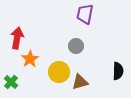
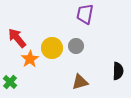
red arrow: rotated 50 degrees counterclockwise
yellow circle: moved 7 px left, 24 px up
green cross: moved 1 px left
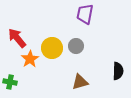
green cross: rotated 32 degrees counterclockwise
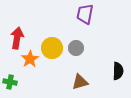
red arrow: rotated 50 degrees clockwise
gray circle: moved 2 px down
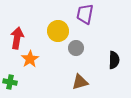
yellow circle: moved 6 px right, 17 px up
black semicircle: moved 4 px left, 11 px up
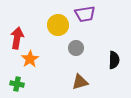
purple trapezoid: rotated 110 degrees counterclockwise
yellow circle: moved 6 px up
green cross: moved 7 px right, 2 px down
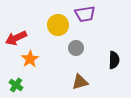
red arrow: moved 1 px left; rotated 125 degrees counterclockwise
green cross: moved 1 px left, 1 px down; rotated 24 degrees clockwise
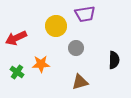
yellow circle: moved 2 px left, 1 px down
orange star: moved 11 px right, 5 px down; rotated 30 degrees clockwise
green cross: moved 1 px right, 13 px up
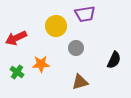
black semicircle: rotated 24 degrees clockwise
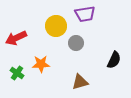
gray circle: moved 5 px up
green cross: moved 1 px down
